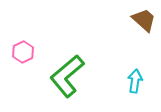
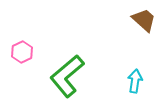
pink hexagon: moved 1 px left
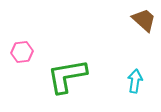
pink hexagon: rotated 20 degrees clockwise
green L-shape: rotated 30 degrees clockwise
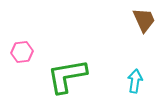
brown trapezoid: rotated 24 degrees clockwise
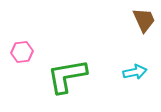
cyan arrow: moved 9 px up; rotated 70 degrees clockwise
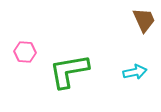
pink hexagon: moved 3 px right; rotated 10 degrees clockwise
green L-shape: moved 2 px right, 5 px up
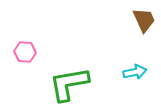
green L-shape: moved 13 px down
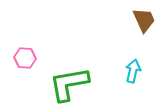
pink hexagon: moved 6 px down
cyan arrow: moved 2 px left, 1 px up; rotated 65 degrees counterclockwise
